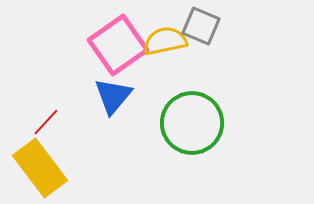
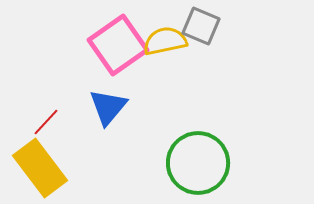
blue triangle: moved 5 px left, 11 px down
green circle: moved 6 px right, 40 px down
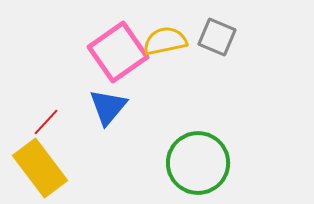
gray square: moved 16 px right, 11 px down
pink square: moved 7 px down
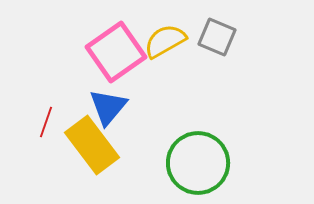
yellow semicircle: rotated 18 degrees counterclockwise
pink square: moved 2 px left
red line: rotated 24 degrees counterclockwise
yellow rectangle: moved 52 px right, 23 px up
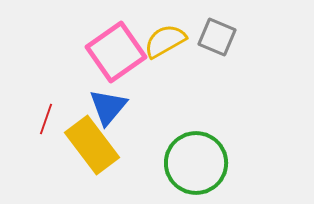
red line: moved 3 px up
green circle: moved 2 px left
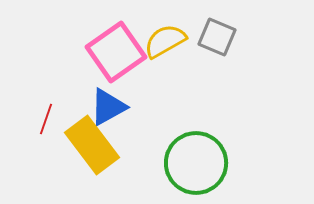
blue triangle: rotated 21 degrees clockwise
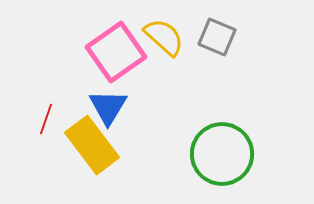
yellow semicircle: moved 1 px left, 4 px up; rotated 72 degrees clockwise
blue triangle: rotated 30 degrees counterclockwise
green circle: moved 26 px right, 9 px up
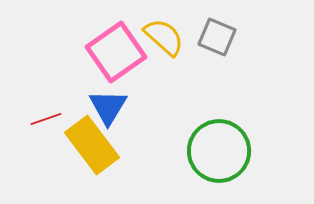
red line: rotated 52 degrees clockwise
green circle: moved 3 px left, 3 px up
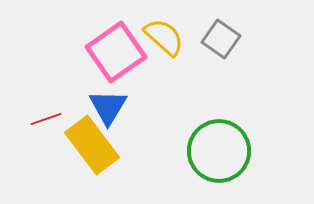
gray square: moved 4 px right, 2 px down; rotated 12 degrees clockwise
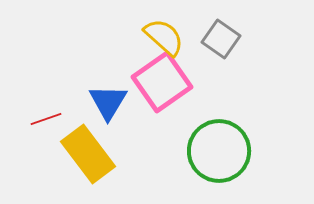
pink square: moved 46 px right, 30 px down
blue triangle: moved 5 px up
yellow rectangle: moved 4 px left, 9 px down
